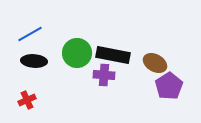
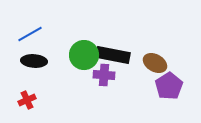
green circle: moved 7 px right, 2 px down
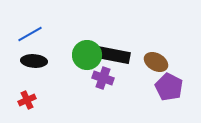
green circle: moved 3 px right
brown ellipse: moved 1 px right, 1 px up
purple cross: moved 1 px left, 3 px down; rotated 15 degrees clockwise
purple pentagon: moved 1 px down; rotated 12 degrees counterclockwise
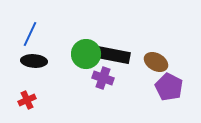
blue line: rotated 35 degrees counterclockwise
green circle: moved 1 px left, 1 px up
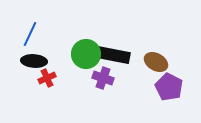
red cross: moved 20 px right, 22 px up
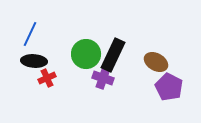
black rectangle: rotated 76 degrees counterclockwise
